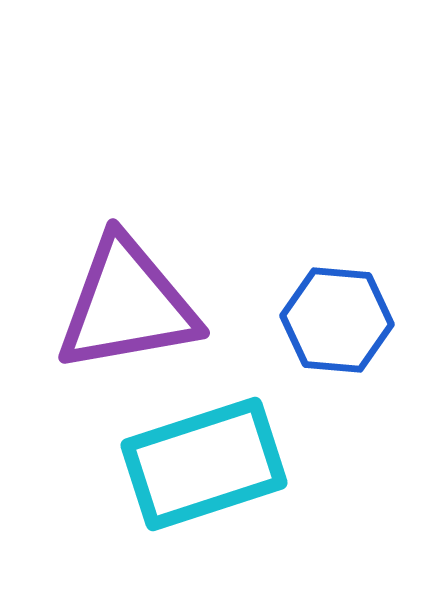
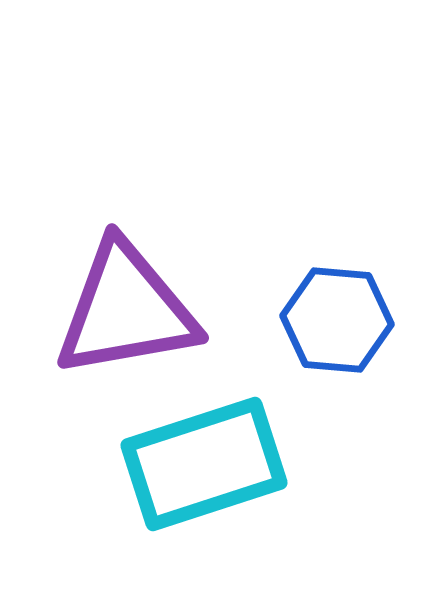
purple triangle: moved 1 px left, 5 px down
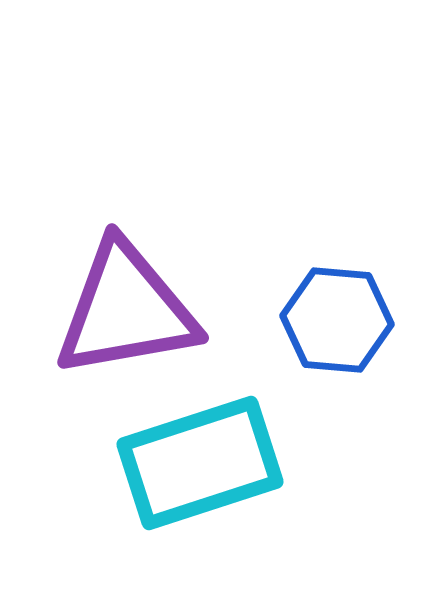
cyan rectangle: moved 4 px left, 1 px up
